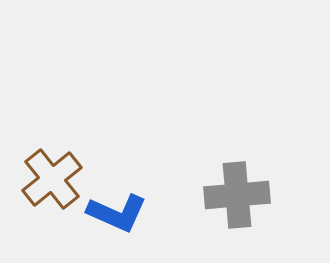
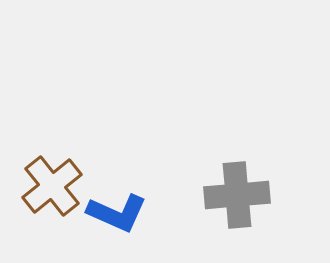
brown cross: moved 7 px down
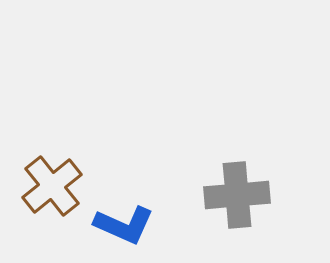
blue L-shape: moved 7 px right, 12 px down
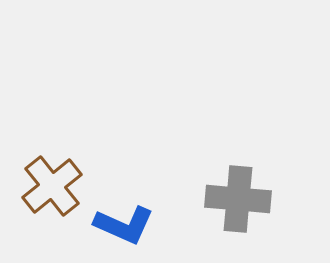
gray cross: moved 1 px right, 4 px down; rotated 10 degrees clockwise
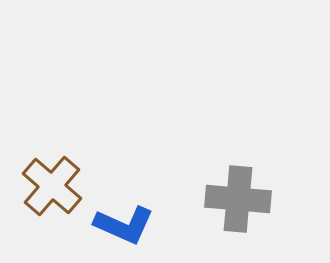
brown cross: rotated 10 degrees counterclockwise
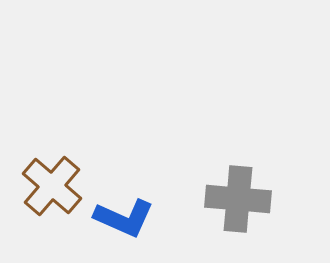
blue L-shape: moved 7 px up
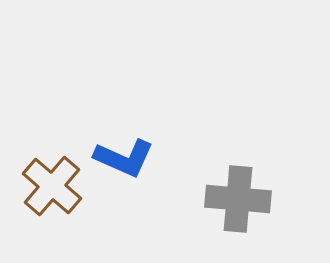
blue L-shape: moved 60 px up
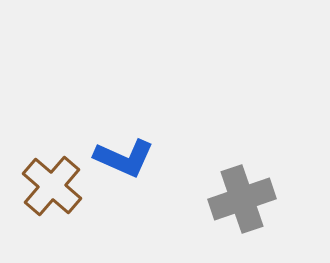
gray cross: moved 4 px right; rotated 24 degrees counterclockwise
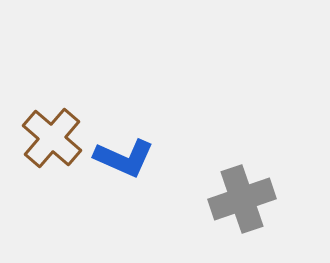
brown cross: moved 48 px up
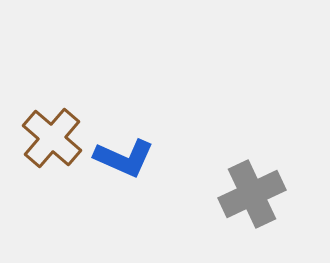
gray cross: moved 10 px right, 5 px up; rotated 6 degrees counterclockwise
